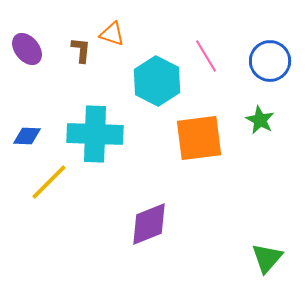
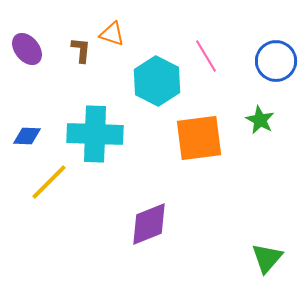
blue circle: moved 6 px right
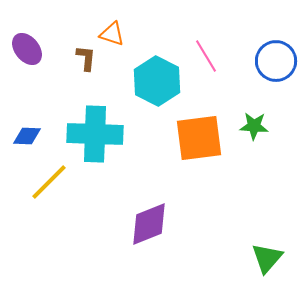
brown L-shape: moved 5 px right, 8 px down
green star: moved 6 px left, 6 px down; rotated 24 degrees counterclockwise
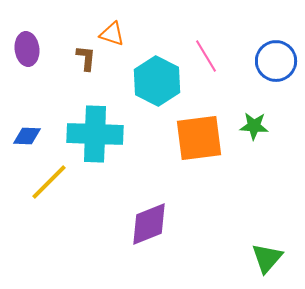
purple ellipse: rotated 32 degrees clockwise
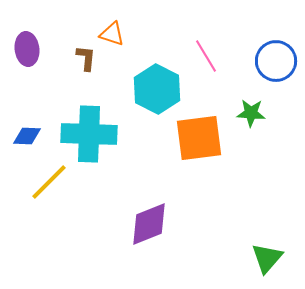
cyan hexagon: moved 8 px down
green star: moved 3 px left, 13 px up
cyan cross: moved 6 px left
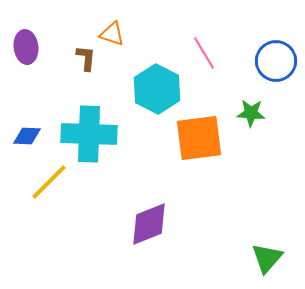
purple ellipse: moved 1 px left, 2 px up
pink line: moved 2 px left, 3 px up
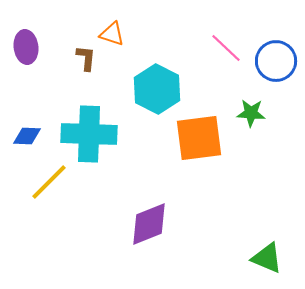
pink line: moved 22 px right, 5 px up; rotated 16 degrees counterclockwise
green triangle: rotated 48 degrees counterclockwise
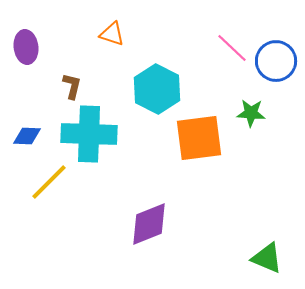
pink line: moved 6 px right
brown L-shape: moved 14 px left, 28 px down; rotated 8 degrees clockwise
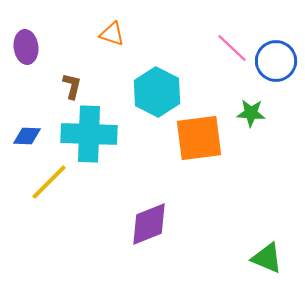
cyan hexagon: moved 3 px down
